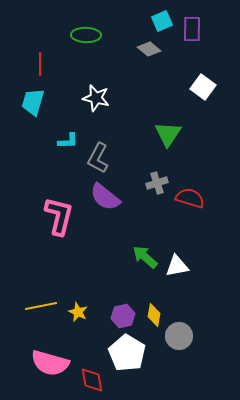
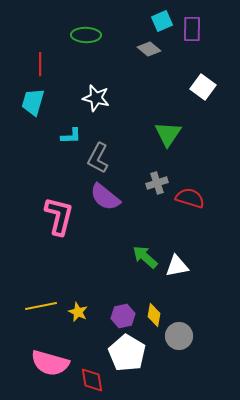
cyan L-shape: moved 3 px right, 5 px up
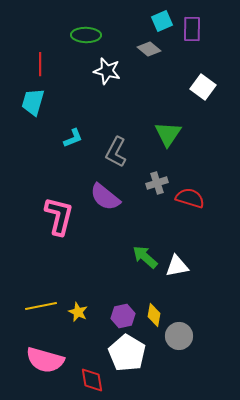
white star: moved 11 px right, 27 px up
cyan L-shape: moved 2 px right, 2 px down; rotated 20 degrees counterclockwise
gray L-shape: moved 18 px right, 6 px up
pink semicircle: moved 5 px left, 3 px up
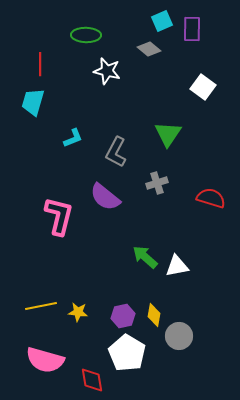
red semicircle: moved 21 px right
yellow star: rotated 18 degrees counterclockwise
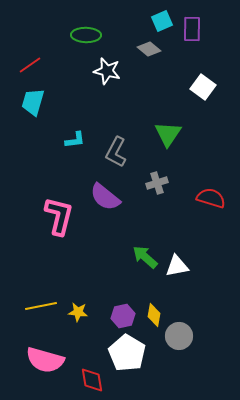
red line: moved 10 px left, 1 px down; rotated 55 degrees clockwise
cyan L-shape: moved 2 px right, 2 px down; rotated 15 degrees clockwise
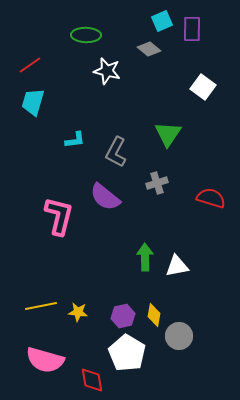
green arrow: rotated 48 degrees clockwise
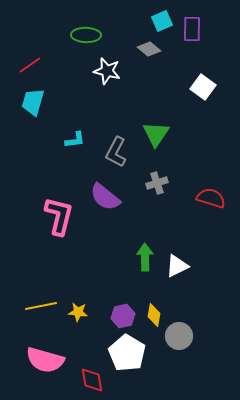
green triangle: moved 12 px left
white triangle: rotated 15 degrees counterclockwise
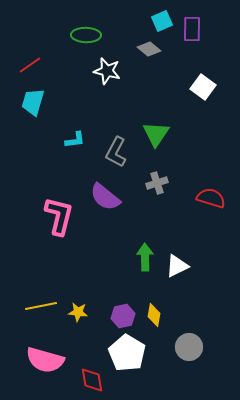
gray circle: moved 10 px right, 11 px down
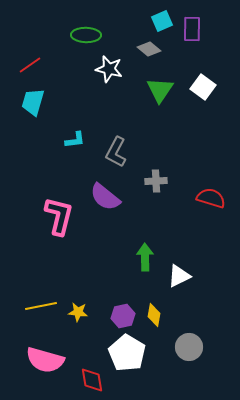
white star: moved 2 px right, 2 px up
green triangle: moved 4 px right, 44 px up
gray cross: moved 1 px left, 2 px up; rotated 15 degrees clockwise
white triangle: moved 2 px right, 10 px down
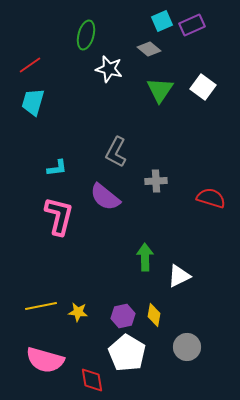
purple rectangle: moved 4 px up; rotated 65 degrees clockwise
green ellipse: rotated 76 degrees counterclockwise
cyan L-shape: moved 18 px left, 28 px down
gray circle: moved 2 px left
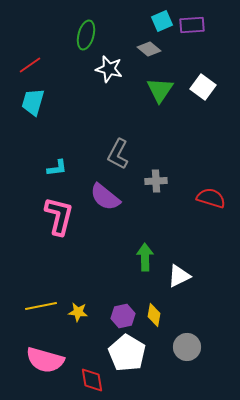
purple rectangle: rotated 20 degrees clockwise
gray L-shape: moved 2 px right, 2 px down
